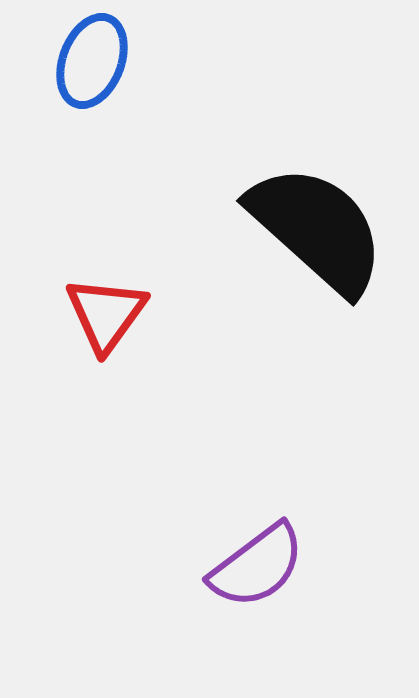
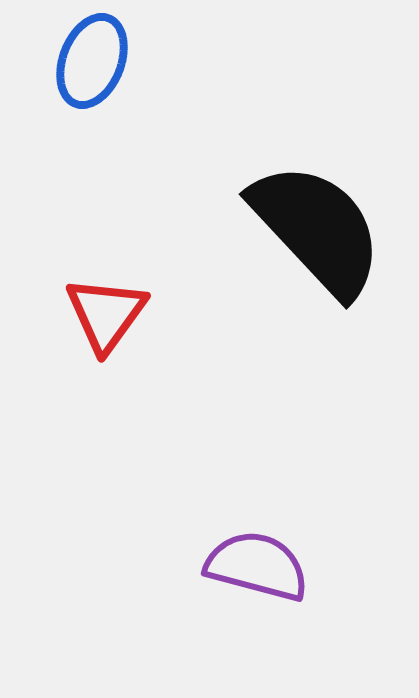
black semicircle: rotated 5 degrees clockwise
purple semicircle: rotated 128 degrees counterclockwise
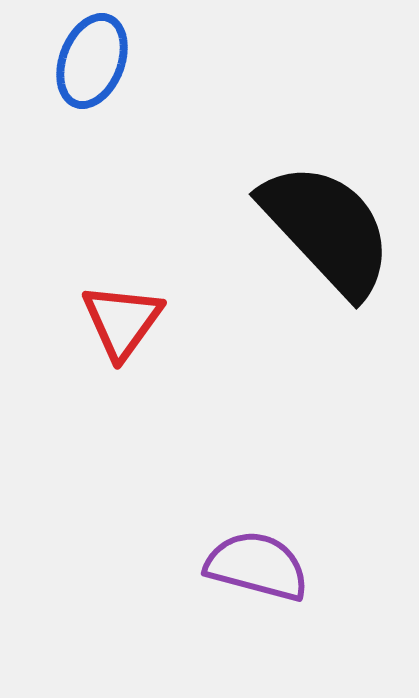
black semicircle: moved 10 px right
red triangle: moved 16 px right, 7 px down
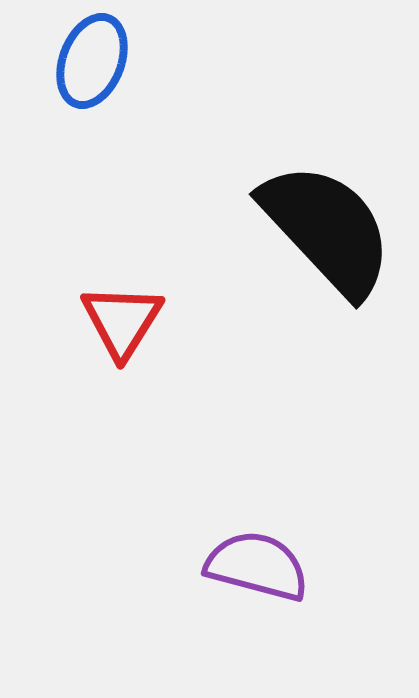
red triangle: rotated 4 degrees counterclockwise
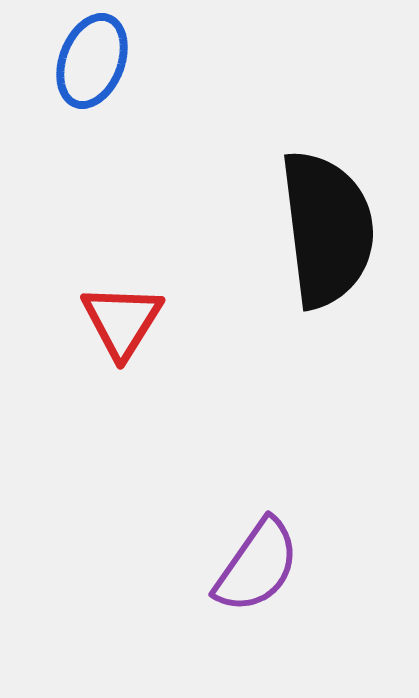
black semicircle: rotated 36 degrees clockwise
purple semicircle: rotated 110 degrees clockwise
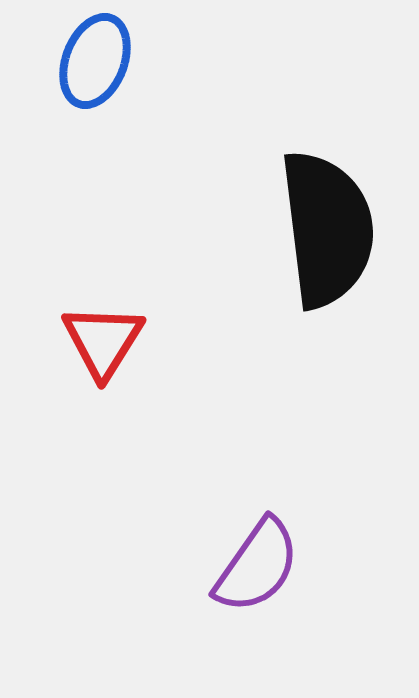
blue ellipse: moved 3 px right
red triangle: moved 19 px left, 20 px down
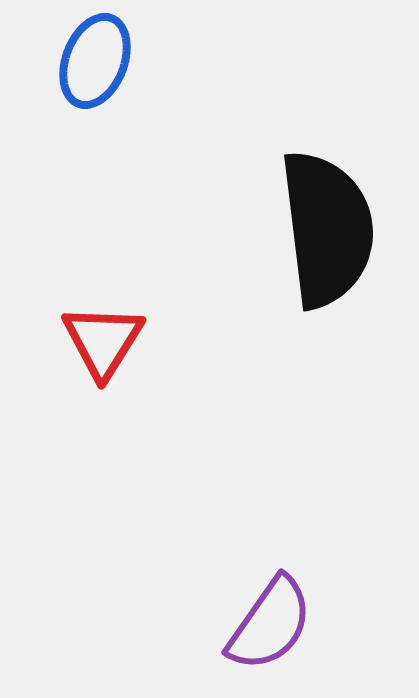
purple semicircle: moved 13 px right, 58 px down
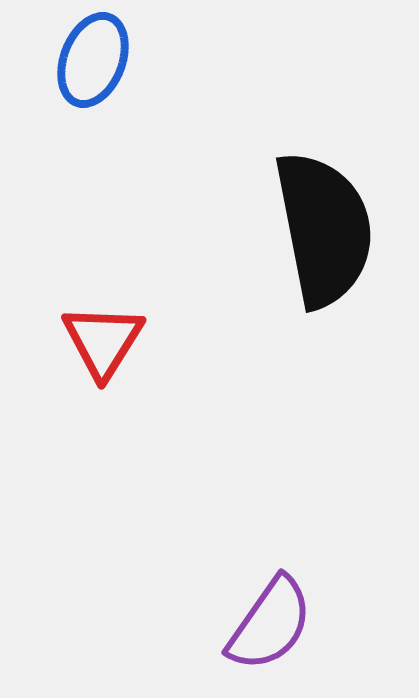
blue ellipse: moved 2 px left, 1 px up
black semicircle: moved 3 px left; rotated 4 degrees counterclockwise
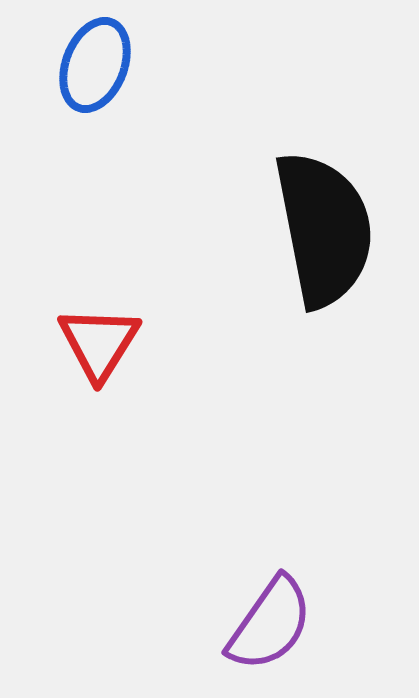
blue ellipse: moved 2 px right, 5 px down
red triangle: moved 4 px left, 2 px down
